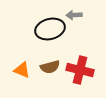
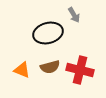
gray arrow: rotated 119 degrees counterclockwise
black ellipse: moved 2 px left, 4 px down
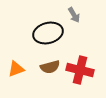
orange triangle: moved 6 px left, 1 px up; rotated 42 degrees counterclockwise
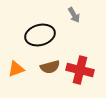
black ellipse: moved 8 px left, 2 px down
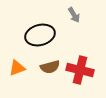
orange triangle: moved 1 px right, 1 px up
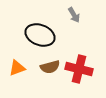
black ellipse: rotated 36 degrees clockwise
red cross: moved 1 px left, 1 px up
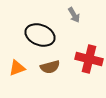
red cross: moved 10 px right, 10 px up
